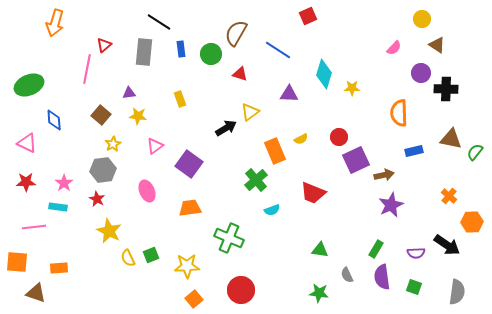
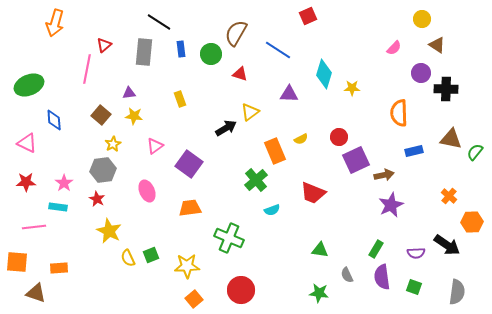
yellow star at (138, 116): moved 4 px left
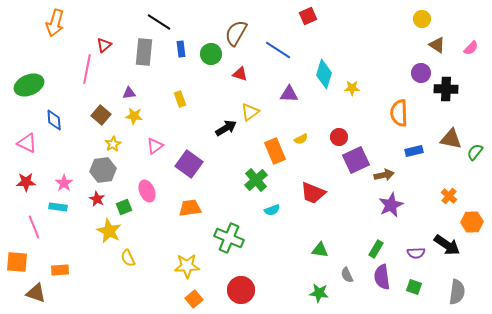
pink semicircle at (394, 48): moved 77 px right
pink line at (34, 227): rotated 75 degrees clockwise
green square at (151, 255): moved 27 px left, 48 px up
orange rectangle at (59, 268): moved 1 px right, 2 px down
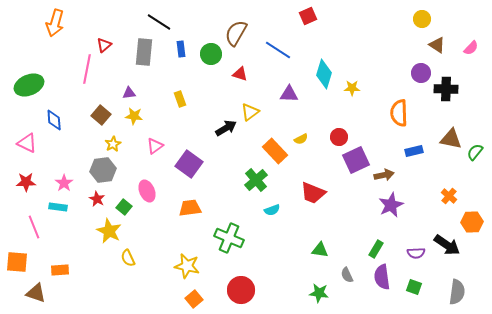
orange rectangle at (275, 151): rotated 20 degrees counterclockwise
green square at (124, 207): rotated 28 degrees counterclockwise
yellow star at (187, 266): rotated 15 degrees clockwise
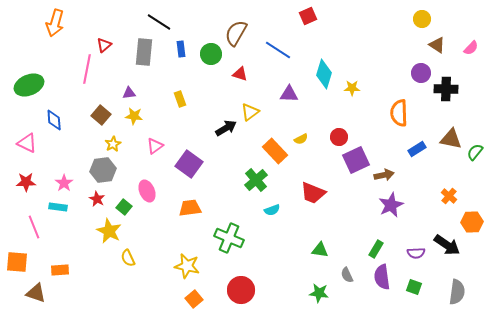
blue rectangle at (414, 151): moved 3 px right, 2 px up; rotated 18 degrees counterclockwise
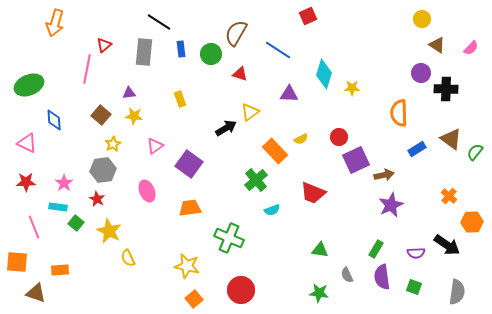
brown triangle at (451, 139): rotated 25 degrees clockwise
green square at (124, 207): moved 48 px left, 16 px down
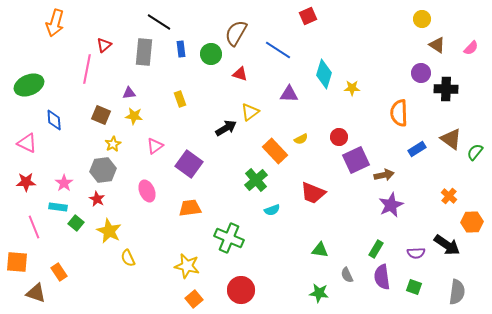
brown square at (101, 115): rotated 18 degrees counterclockwise
orange rectangle at (60, 270): moved 1 px left, 2 px down; rotated 60 degrees clockwise
